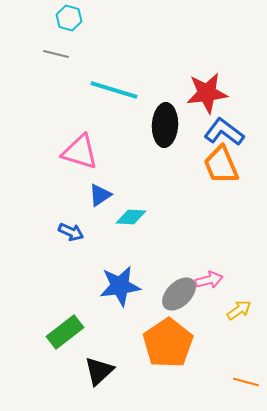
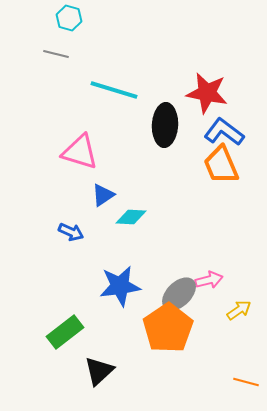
red star: rotated 18 degrees clockwise
blue triangle: moved 3 px right
orange pentagon: moved 15 px up
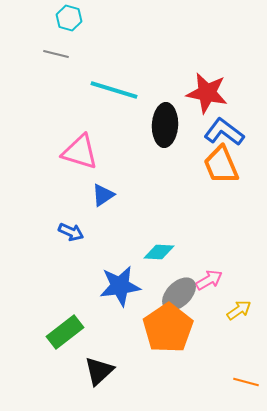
cyan diamond: moved 28 px right, 35 px down
pink arrow: rotated 16 degrees counterclockwise
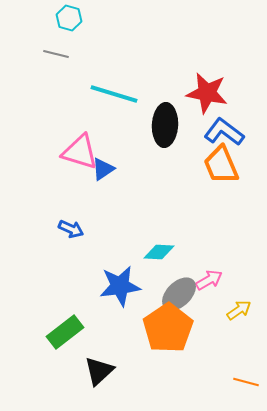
cyan line: moved 4 px down
blue triangle: moved 26 px up
blue arrow: moved 3 px up
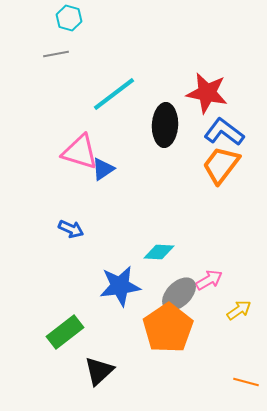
gray line: rotated 25 degrees counterclockwise
cyan line: rotated 54 degrees counterclockwise
orange trapezoid: rotated 60 degrees clockwise
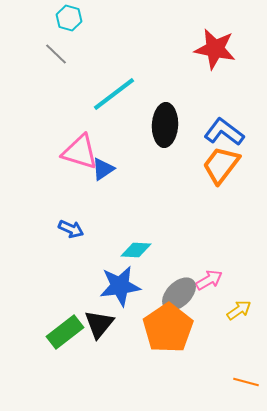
gray line: rotated 55 degrees clockwise
red star: moved 8 px right, 44 px up
cyan diamond: moved 23 px left, 2 px up
black triangle: moved 47 px up; rotated 8 degrees counterclockwise
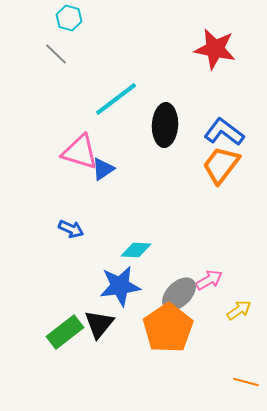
cyan line: moved 2 px right, 5 px down
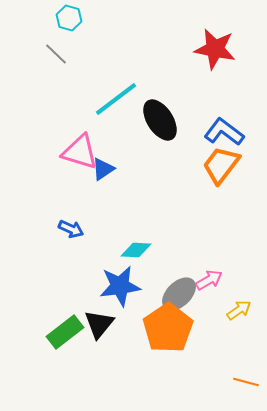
black ellipse: moved 5 px left, 5 px up; rotated 36 degrees counterclockwise
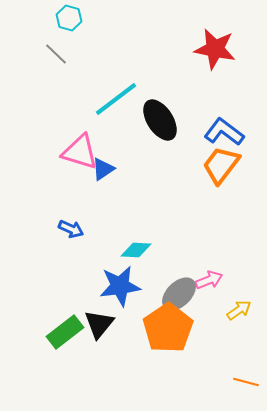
pink arrow: rotated 8 degrees clockwise
